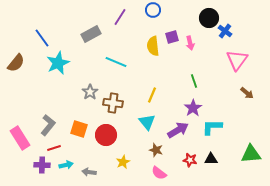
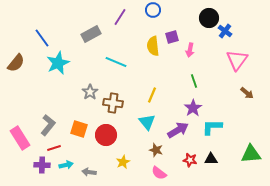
pink arrow: moved 7 px down; rotated 24 degrees clockwise
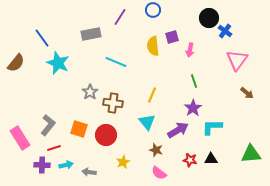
gray rectangle: rotated 18 degrees clockwise
cyan star: rotated 25 degrees counterclockwise
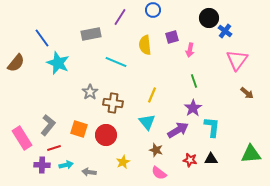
yellow semicircle: moved 8 px left, 1 px up
cyan L-shape: rotated 95 degrees clockwise
pink rectangle: moved 2 px right
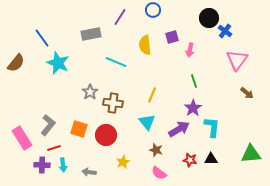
purple arrow: moved 1 px right, 1 px up
cyan arrow: moved 3 px left; rotated 96 degrees clockwise
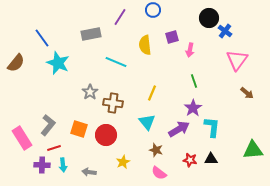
yellow line: moved 2 px up
green triangle: moved 2 px right, 4 px up
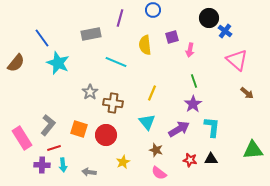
purple line: moved 1 px down; rotated 18 degrees counterclockwise
pink triangle: rotated 25 degrees counterclockwise
purple star: moved 4 px up
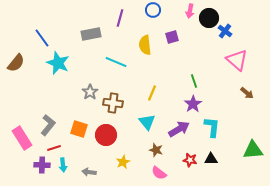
pink arrow: moved 39 px up
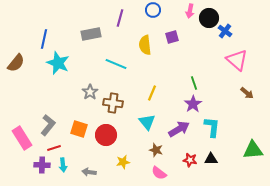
blue line: moved 2 px right, 1 px down; rotated 48 degrees clockwise
cyan line: moved 2 px down
green line: moved 2 px down
yellow star: rotated 16 degrees clockwise
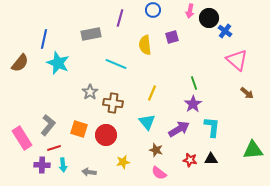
brown semicircle: moved 4 px right
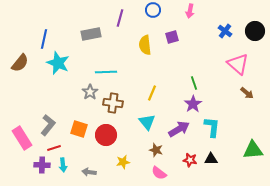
black circle: moved 46 px right, 13 px down
pink triangle: moved 1 px right, 4 px down
cyan line: moved 10 px left, 8 px down; rotated 25 degrees counterclockwise
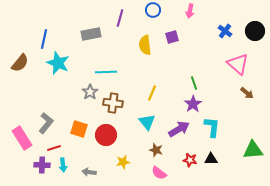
gray L-shape: moved 2 px left, 2 px up
